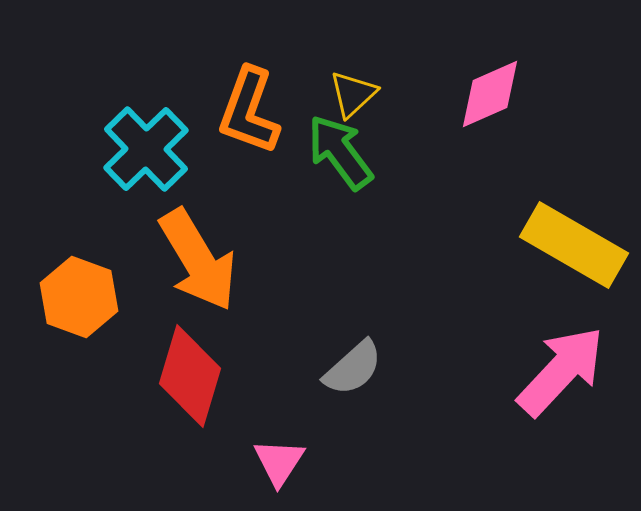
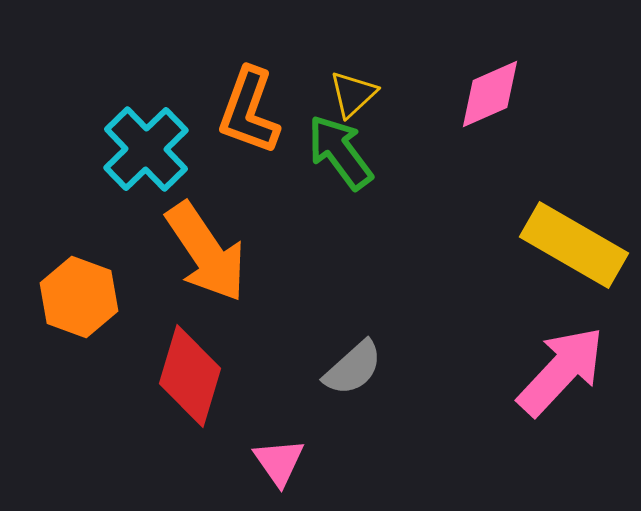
orange arrow: moved 8 px right, 8 px up; rotated 3 degrees counterclockwise
pink triangle: rotated 8 degrees counterclockwise
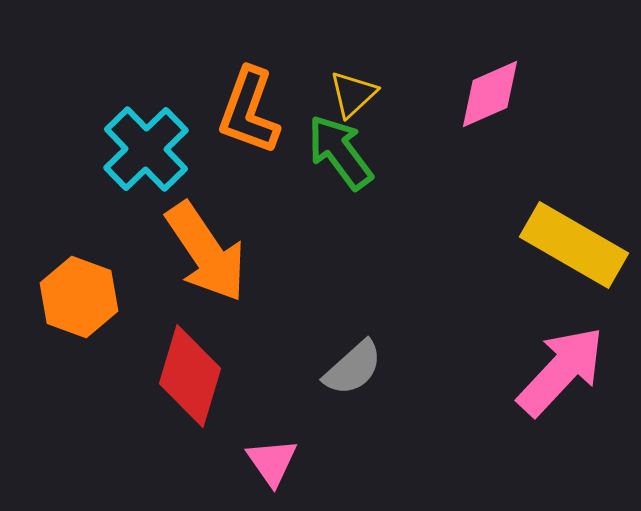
pink triangle: moved 7 px left
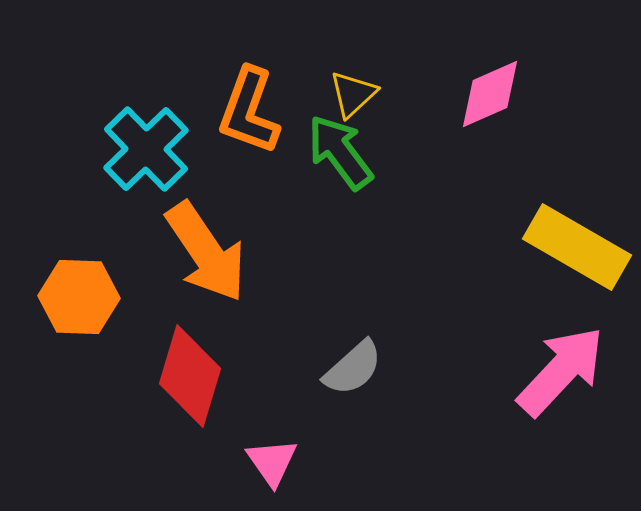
yellow rectangle: moved 3 px right, 2 px down
orange hexagon: rotated 18 degrees counterclockwise
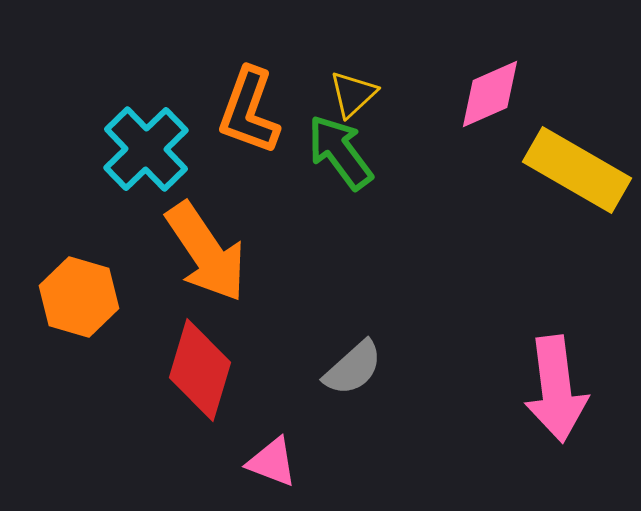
yellow rectangle: moved 77 px up
orange hexagon: rotated 14 degrees clockwise
pink arrow: moved 5 px left, 18 px down; rotated 130 degrees clockwise
red diamond: moved 10 px right, 6 px up
pink triangle: rotated 34 degrees counterclockwise
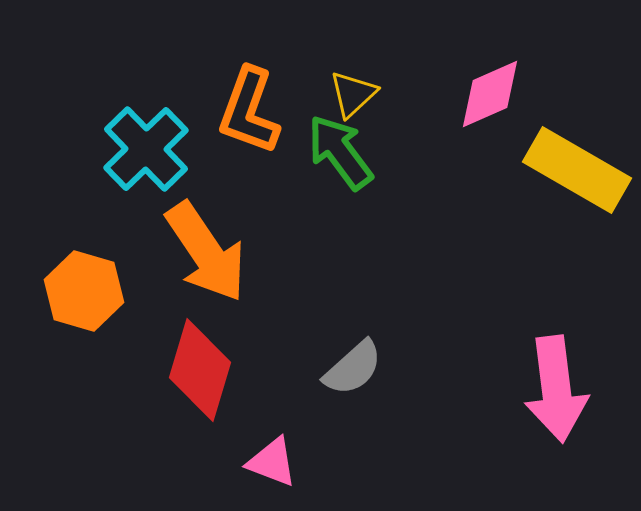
orange hexagon: moved 5 px right, 6 px up
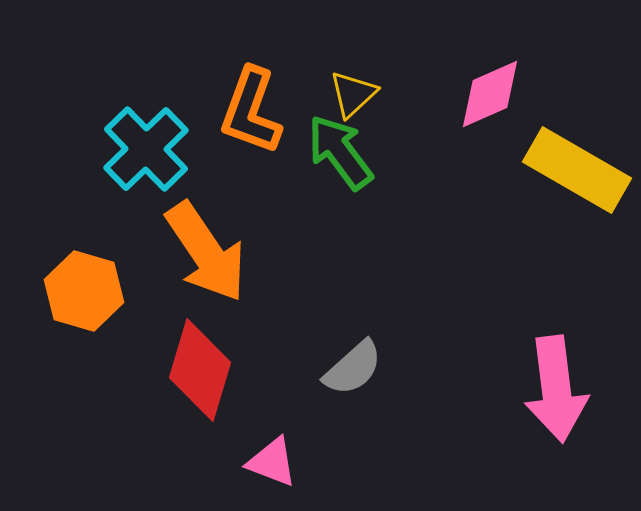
orange L-shape: moved 2 px right
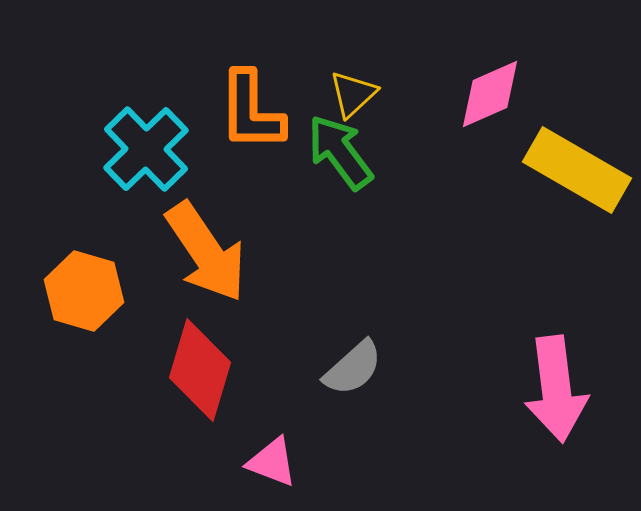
orange L-shape: rotated 20 degrees counterclockwise
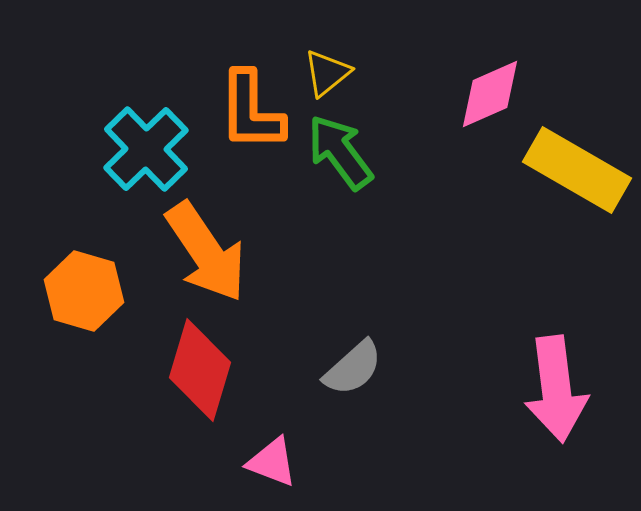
yellow triangle: moved 26 px left, 21 px up; rotated 4 degrees clockwise
